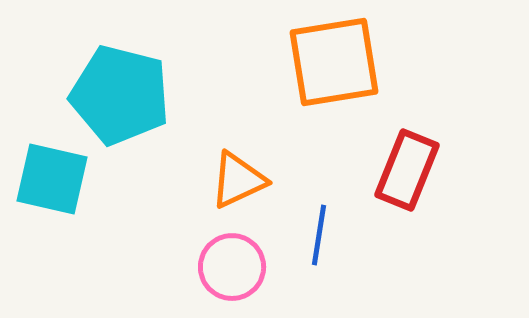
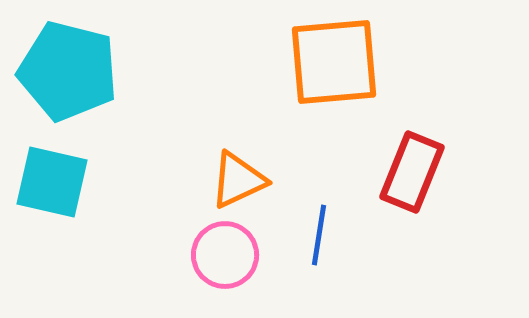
orange square: rotated 4 degrees clockwise
cyan pentagon: moved 52 px left, 24 px up
red rectangle: moved 5 px right, 2 px down
cyan square: moved 3 px down
pink circle: moved 7 px left, 12 px up
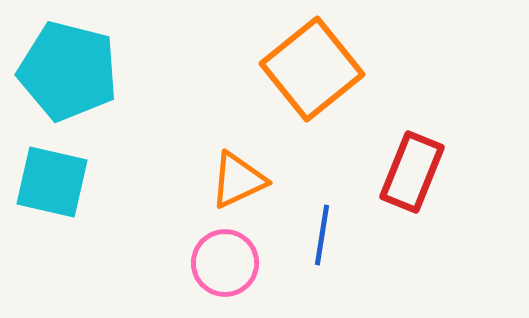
orange square: moved 22 px left, 7 px down; rotated 34 degrees counterclockwise
blue line: moved 3 px right
pink circle: moved 8 px down
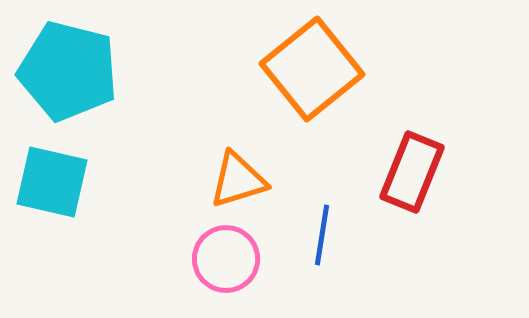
orange triangle: rotated 8 degrees clockwise
pink circle: moved 1 px right, 4 px up
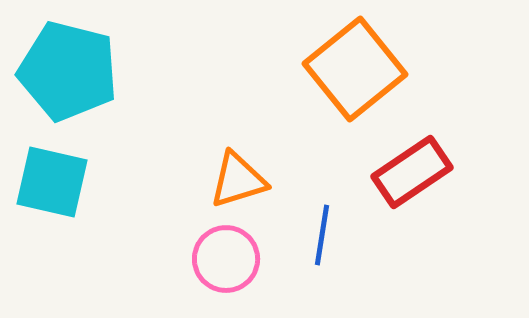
orange square: moved 43 px right
red rectangle: rotated 34 degrees clockwise
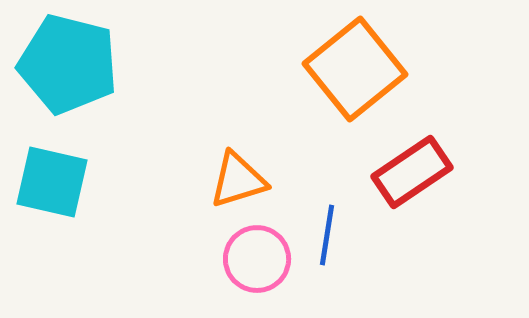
cyan pentagon: moved 7 px up
blue line: moved 5 px right
pink circle: moved 31 px right
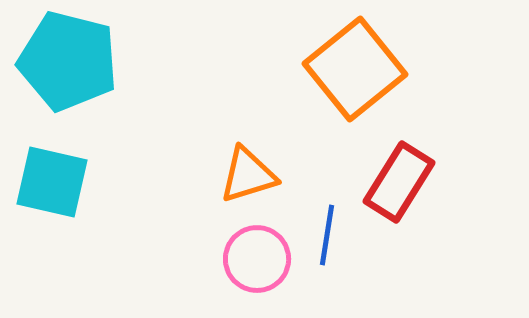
cyan pentagon: moved 3 px up
red rectangle: moved 13 px left, 10 px down; rotated 24 degrees counterclockwise
orange triangle: moved 10 px right, 5 px up
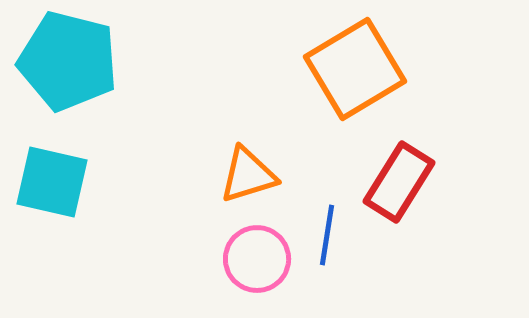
orange square: rotated 8 degrees clockwise
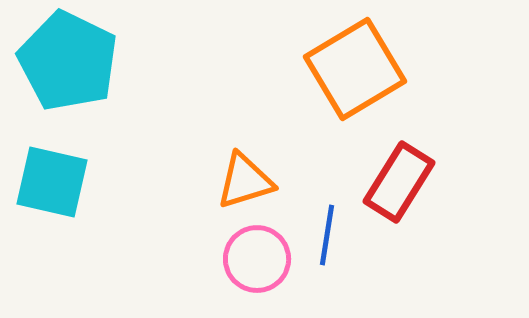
cyan pentagon: rotated 12 degrees clockwise
orange triangle: moved 3 px left, 6 px down
